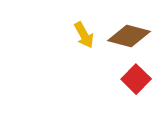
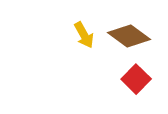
brown diamond: rotated 21 degrees clockwise
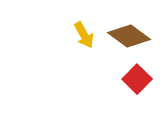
red square: moved 1 px right
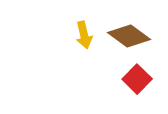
yellow arrow: rotated 16 degrees clockwise
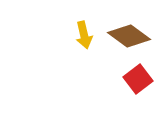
red square: moved 1 px right; rotated 8 degrees clockwise
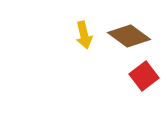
red square: moved 6 px right, 3 px up
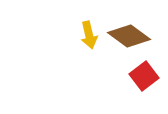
yellow arrow: moved 5 px right
